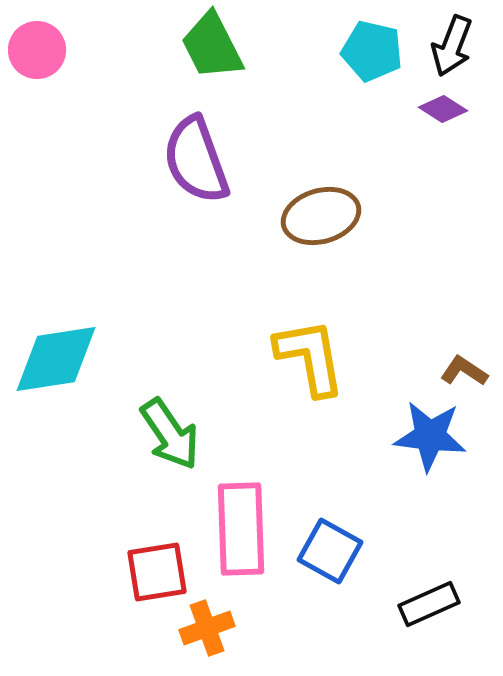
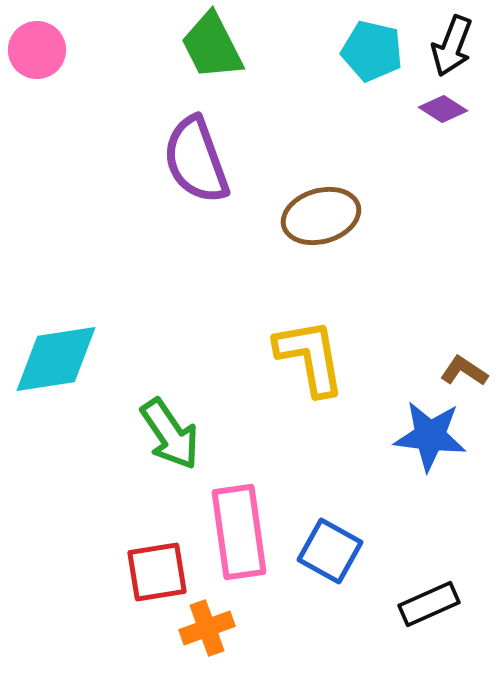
pink rectangle: moved 2 px left, 3 px down; rotated 6 degrees counterclockwise
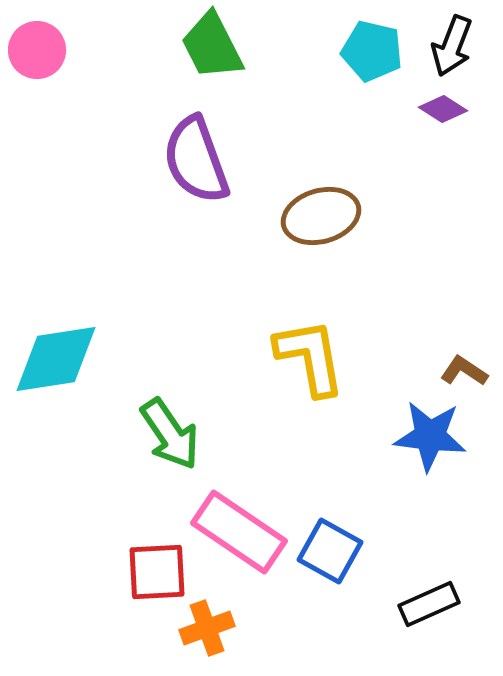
pink rectangle: rotated 48 degrees counterclockwise
red square: rotated 6 degrees clockwise
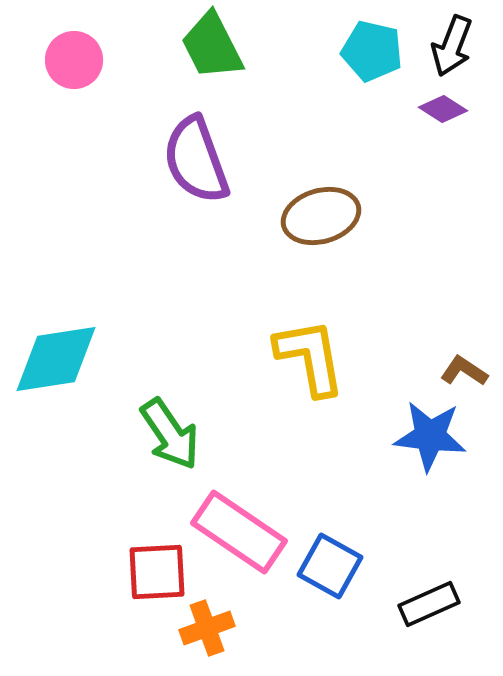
pink circle: moved 37 px right, 10 px down
blue square: moved 15 px down
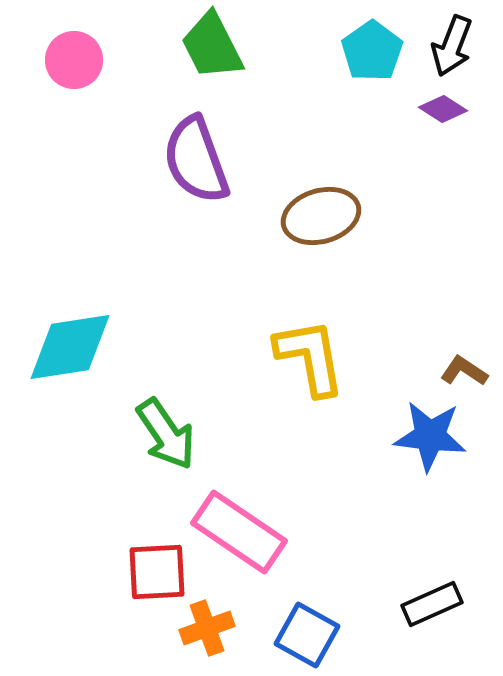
cyan pentagon: rotated 24 degrees clockwise
cyan diamond: moved 14 px right, 12 px up
green arrow: moved 4 px left
blue square: moved 23 px left, 69 px down
black rectangle: moved 3 px right
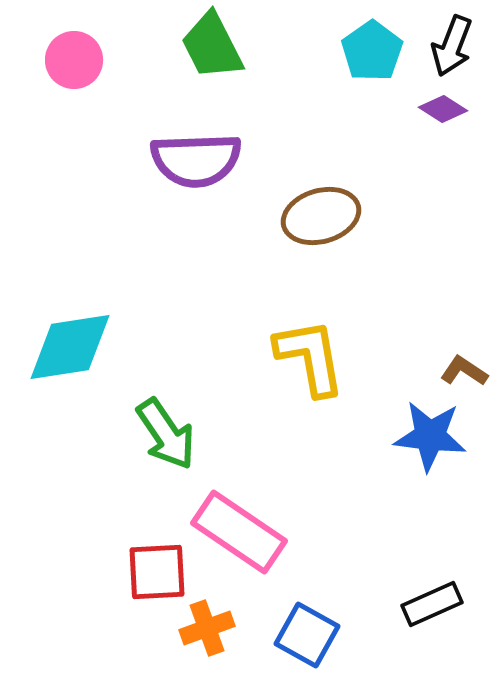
purple semicircle: rotated 72 degrees counterclockwise
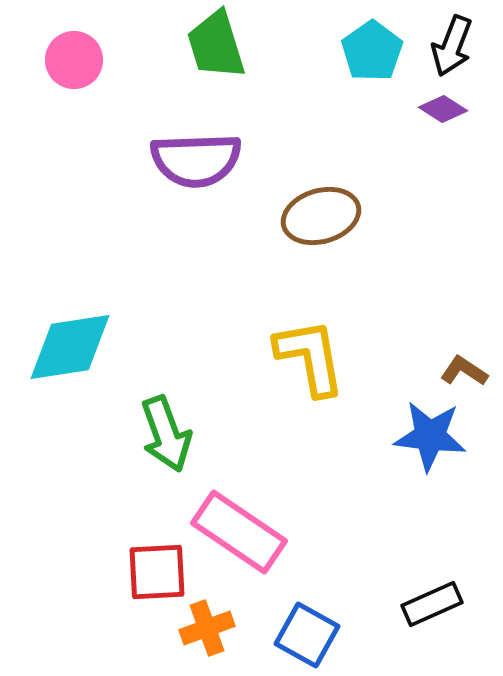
green trapezoid: moved 4 px right, 1 px up; rotated 10 degrees clockwise
green arrow: rotated 14 degrees clockwise
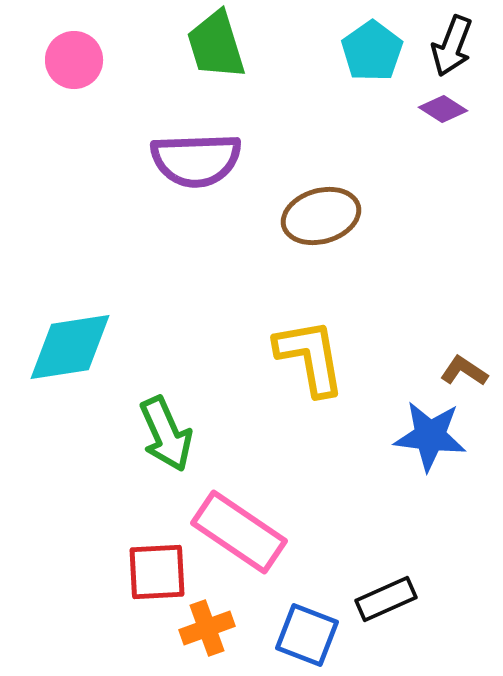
green arrow: rotated 4 degrees counterclockwise
black rectangle: moved 46 px left, 5 px up
blue square: rotated 8 degrees counterclockwise
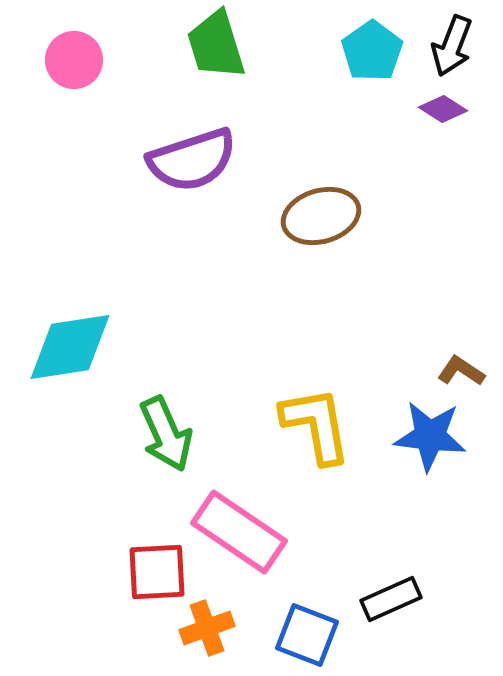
purple semicircle: moved 4 px left; rotated 16 degrees counterclockwise
yellow L-shape: moved 6 px right, 68 px down
brown L-shape: moved 3 px left
black rectangle: moved 5 px right
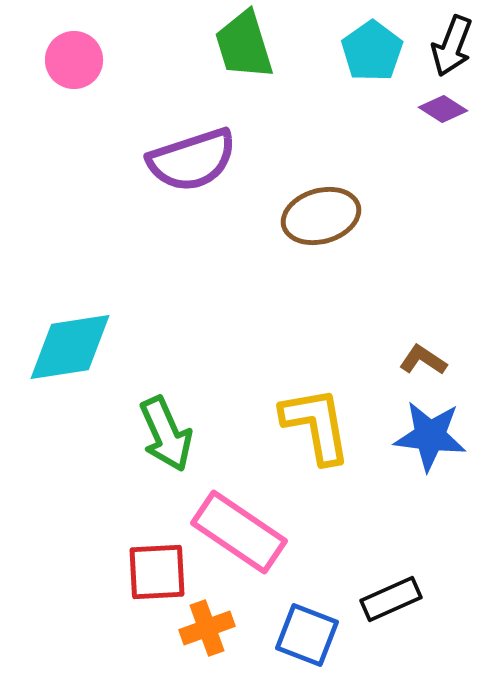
green trapezoid: moved 28 px right
brown L-shape: moved 38 px left, 11 px up
